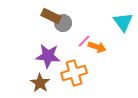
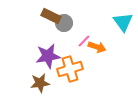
gray circle: moved 1 px right
purple star: rotated 15 degrees counterclockwise
orange cross: moved 4 px left, 4 px up
brown star: rotated 30 degrees clockwise
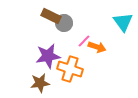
orange cross: rotated 35 degrees clockwise
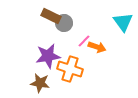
brown star: rotated 18 degrees clockwise
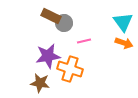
pink line: rotated 32 degrees clockwise
orange arrow: moved 27 px right, 4 px up
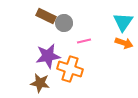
brown rectangle: moved 5 px left
cyan triangle: rotated 10 degrees clockwise
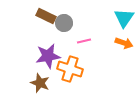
cyan triangle: moved 1 px right, 4 px up
brown star: rotated 12 degrees clockwise
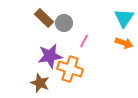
brown rectangle: moved 2 px left, 2 px down; rotated 18 degrees clockwise
pink line: rotated 48 degrees counterclockwise
purple star: moved 2 px right
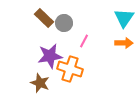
orange arrow: rotated 18 degrees counterclockwise
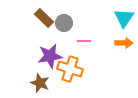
pink line: rotated 64 degrees clockwise
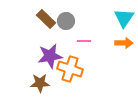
brown rectangle: moved 2 px right, 1 px down
gray circle: moved 2 px right, 2 px up
brown star: rotated 24 degrees counterclockwise
